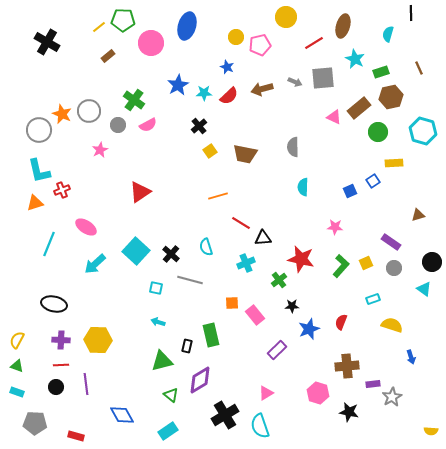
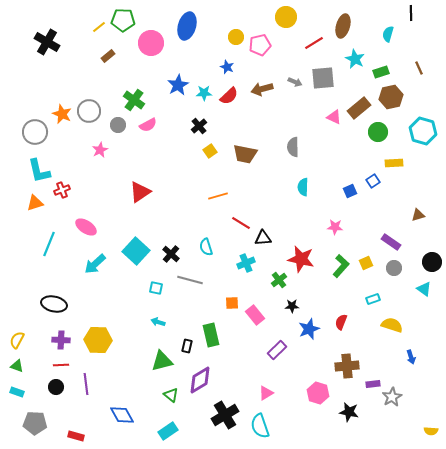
gray circle at (39, 130): moved 4 px left, 2 px down
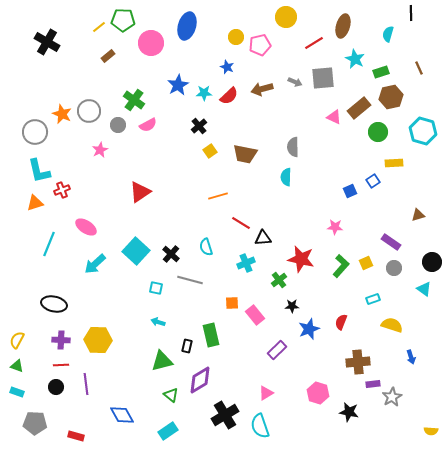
cyan semicircle at (303, 187): moved 17 px left, 10 px up
brown cross at (347, 366): moved 11 px right, 4 px up
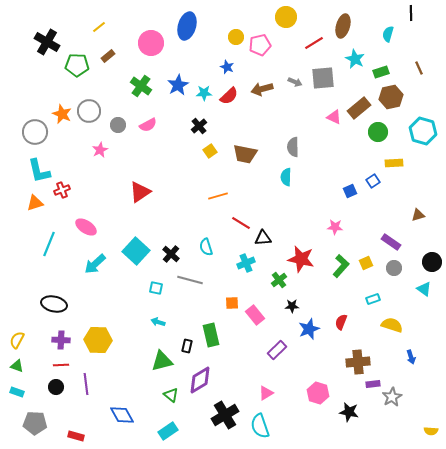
green pentagon at (123, 20): moved 46 px left, 45 px down
green cross at (134, 100): moved 7 px right, 14 px up
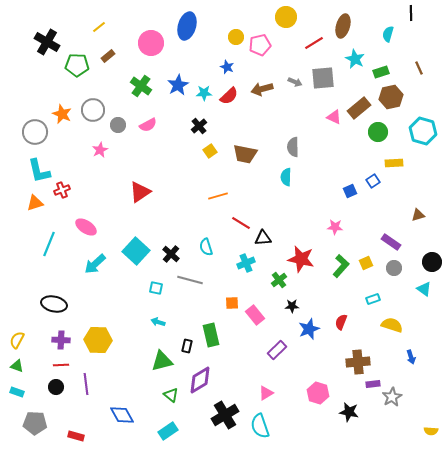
gray circle at (89, 111): moved 4 px right, 1 px up
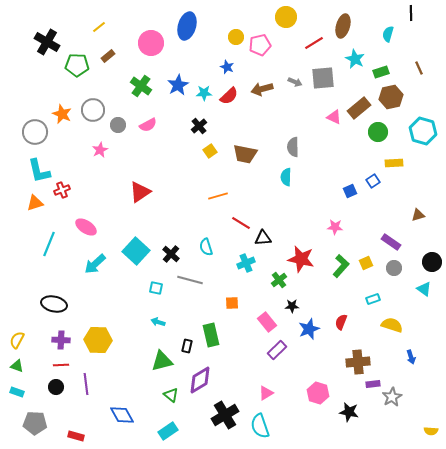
pink rectangle at (255, 315): moved 12 px right, 7 px down
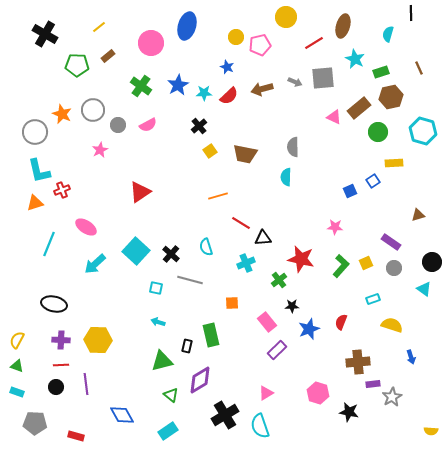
black cross at (47, 42): moved 2 px left, 8 px up
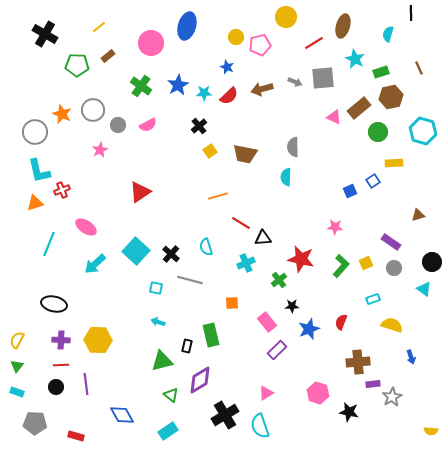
green triangle at (17, 366): rotated 48 degrees clockwise
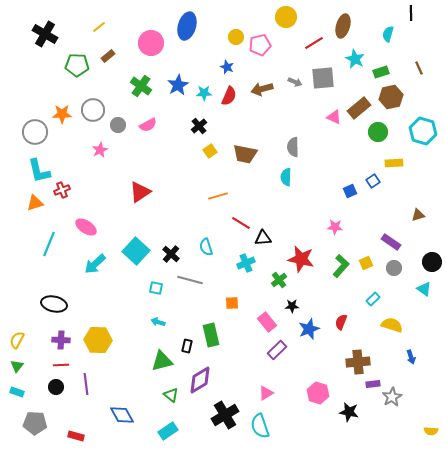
red semicircle at (229, 96): rotated 24 degrees counterclockwise
orange star at (62, 114): rotated 24 degrees counterclockwise
cyan rectangle at (373, 299): rotated 24 degrees counterclockwise
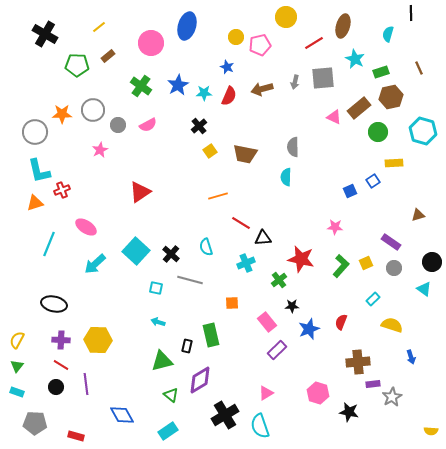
gray arrow at (295, 82): rotated 80 degrees clockwise
red line at (61, 365): rotated 35 degrees clockwise
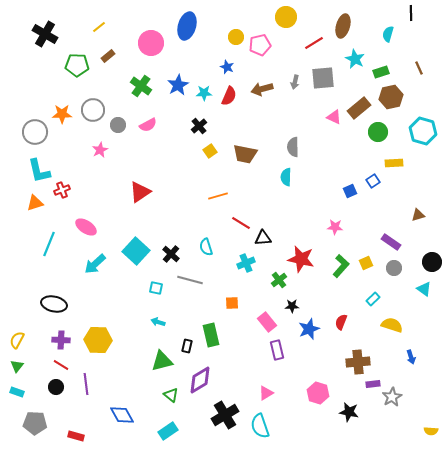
purple rectangle at (277, 350): rotated 60 degrees counterclockwise
